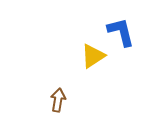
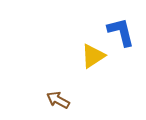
brown arrow: rotated 70 degrees counterclockwise
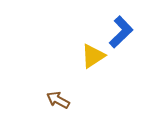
blue L-shape: rotated 60 degrees clockwise
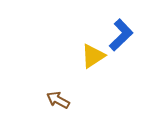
blue L-shape: moved 3 px down
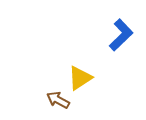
yellow triangle: moved 13 px left, 22 px down
